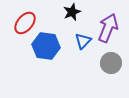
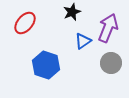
blue triangle: rotated 12 degrees clockwise
blue hexagon: moved 19 px down; rotated 12 degrees clockwise
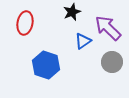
red ellipse: rotated 30 degrees counterclockwise
purple arrow: rotated 68 degrees counterclockwise
gray circle: moved 1 px right, 1 px up
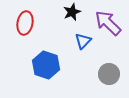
purple arrow: moved 5 px up
blue triangle: rotated 12 degrees counterclockwise
gray circle: moved 3 px left, 12 px down
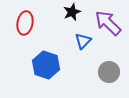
gray circle: moved 2 px up
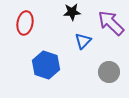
black star: rotated 18 degrees clockwise
purple arrow: moved 3 px right
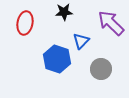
black star: moved 8 px left
blue triangle: moved 2 px left
blue hexagon: moved 11 px right, 6 px up
gray circle: moved 8 px left, 3 px up
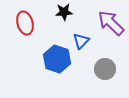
red ellipse: rotated 25 degrees counterclockwise
gray circle: moved 4 px right
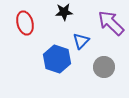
gray circle: moved 1 px left, 2 px up
